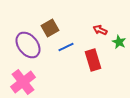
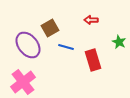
red arrow: moved 9 px left, 10 px up; rotated 24 degrees counterclockwise
blue line: rotated 42 degrees clockwise
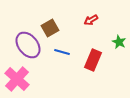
red arrow: rotated 32 degrees counterclockwise
blue line: moved 4 px left, 5 px down
red rectangle: rotated 40 degrees clockwise
pink cross: moved 6 px left, 3 px up; rotated 10 degrees counterclockwise
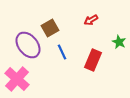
blue line: rotated 49 degrees clockwise
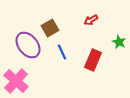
pink cross: moved 1 px left, 2 px down
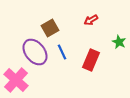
purple ellipse: moved 7 px right, 7 px down
red rectangle: moved 2 px left
pink cross: moved 1 px up
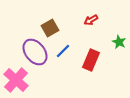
blue line: moved 1 px right, 1 px up; rotated 70 degrees clockwise
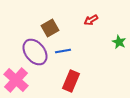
blue line: rotated 35 degrees clockwise
red rectangle: moved 20 px left, 21 px down
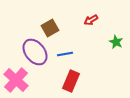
green star: moved 3 px left
blue line: moved 2 px right, 3 px down
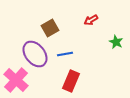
purple ellipse: moved 2 px down
